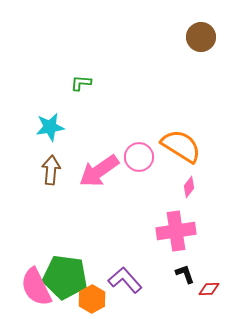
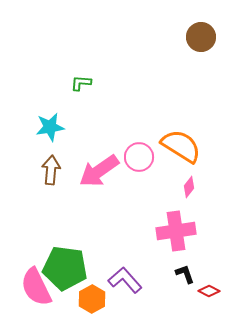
green pentagon: moved 9 px up
red diamond: moved 2 px down; rotated 30 degrees clockwise
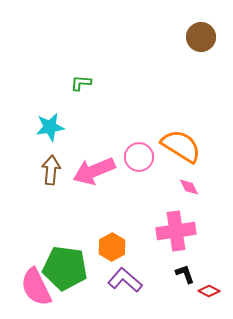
pink arrow: moved 5 px left; rotated 12 degrees clockwise
pink diamond: rotated 65 degrees counterclockwise
purple L-shape: rotated 8 degrees counterclockwise
orange hexagon: moved 20 px right, 52 px up
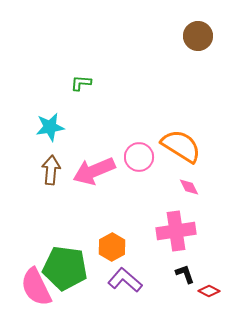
brown circle: moved 3 px left, 1 px up
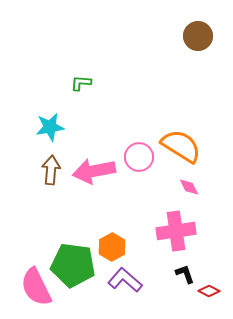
pink arrow: rotated 12 degrees clockwise
green pentagon: moved 8 px right, 3 px up
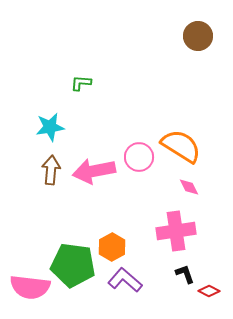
pink semicircle: moved 6 px left; rotated 57 degrees counterclockwise
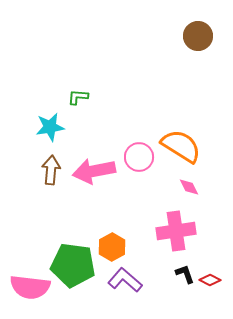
green L-shape: moved 3 px left, 14 px down
red diamond: moved 1 px right, 11 px up
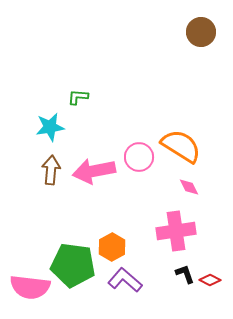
brown circle: moved 3 px right, 4 px up
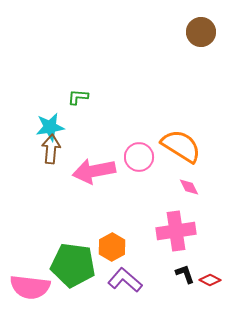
brown arrow: moved 21 px up
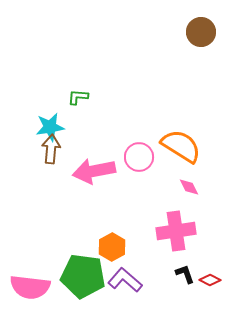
green pentagon: moved 10 px right, 11 px down
